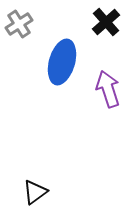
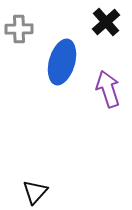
gray cross: moved 5 px down; rotated 32 degrees clockwise
black triangle: rotated 12 degrees counterclockwise
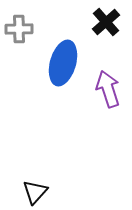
blue ellipse: moved 1 px right, 1 px down
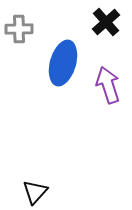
purple arrow: moved 4 px up
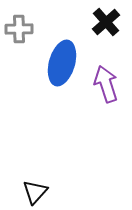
blue ellipse: moved 1 px left
purple arrow: moved 2 px left, 1 px up
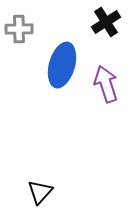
black cross: rotated 8 degrees clockwise
blue ellipse: moved 2 px down
black triangle: moved 5 px right
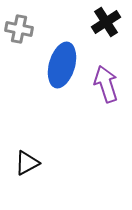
gray cross: rotated 12 degrees clockwise
black triangle: moved 13 px left, 29 px up; rotated 20 degrees clockwise
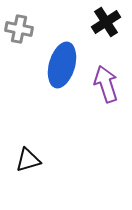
black triangle: moved 1 px right, 3 px up; rotated 12 degrees clockwise
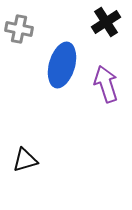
black triangle: moved 3 px left
